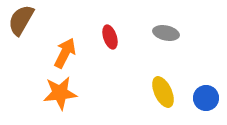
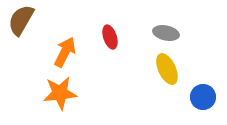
orange arrow: moved 1 px up
yellow ellipse: moved 4 px right, 23 px up
blue circle: moved 3 px left, 1 px up
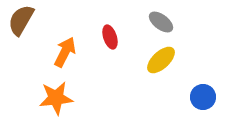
gray ellipse: moved 5 px left, 11 px up; rotated 25 degrees clockwise
yellow ellipse: moved 6 px left, 9 px up; rotated 72 degrees clockwise
orange star: moved 4 px left, 5 px down
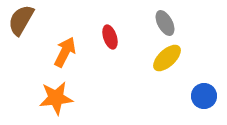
gray ellipse: moved 4 px right, 1 px down; rotated 25 degrees clockwise
yellow ellipse: moved 6 px right, 2 px up
blue circle: moved 1 px right, 1 px up
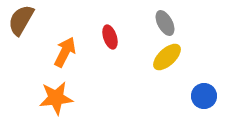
yellow ellipse: moved 1 px up
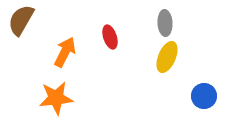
gray ellipse: rotated 25 degrees clockwise
yellow ellipse: rotated 24 degrees counterclockwise
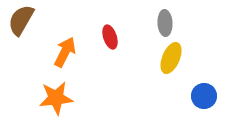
yellow ellipse: moved 4 px right, 1 px down
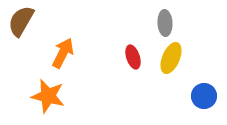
brown semicircle: moved 1 px down
red ellipse: moved 23 px right, 20 px down
orange arrow: moved 2 px left, 1 px down
orange star: moved 8 px left, 2 px up; rotated 20 degrees clockwise
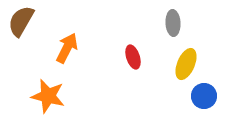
gray ellipse: moved 8 px right
orange arrow: moved 4 px right, 5 px up
yellow ellipse: moved 15 px right, 6 px down
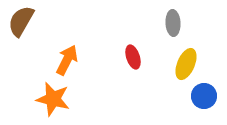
orange arrow: moved 12 px down
orange star: moved 5 px right, 3 px down
